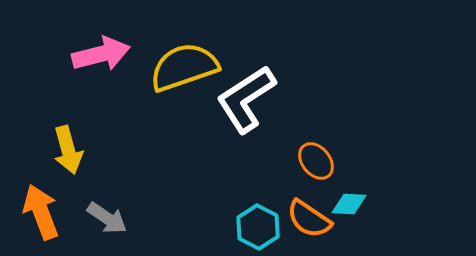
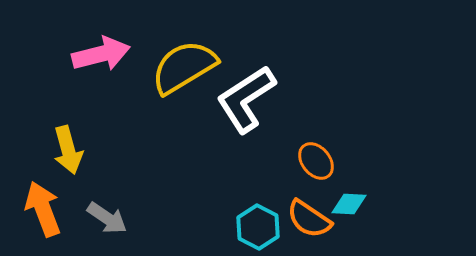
yellow semicircle: rotated 12 degrees counterclockwise
orange arrow: moved 2 px right, 3 px up
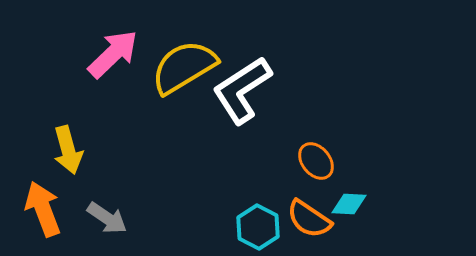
pink arrow: moved 12 px right; rotated 30 degrees counterclockwise
white L-shape: moved 4 px left, 9 px up
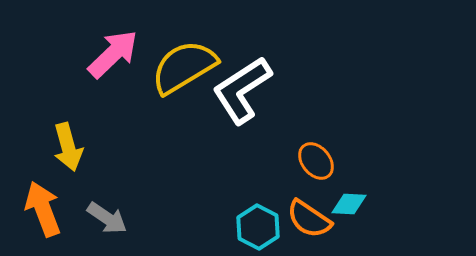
yellow arrow: moved 3 px up
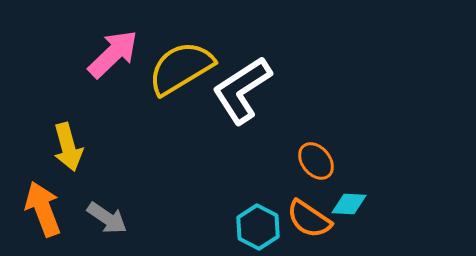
yellow semicircle: moved 3 px left, 1 px down
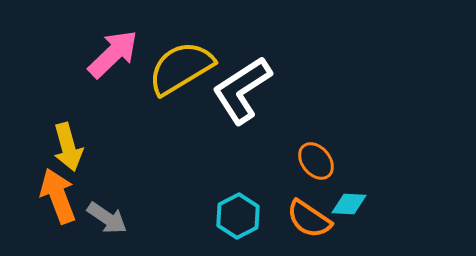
orange arrow: moved 15 px right, 13 px up
cyan hexagon: moved 20 px left, 11 px up; rotated 6 degrees clockwise
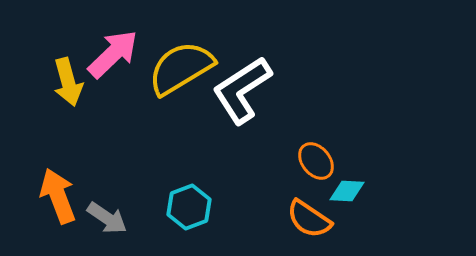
yellow arrow: moved 65 px up
cyan diamond: moved 2 px left, 13 px up
cyan hexagon: moved 49 px left, 9 px up; rotated 6 degrees clockwise
